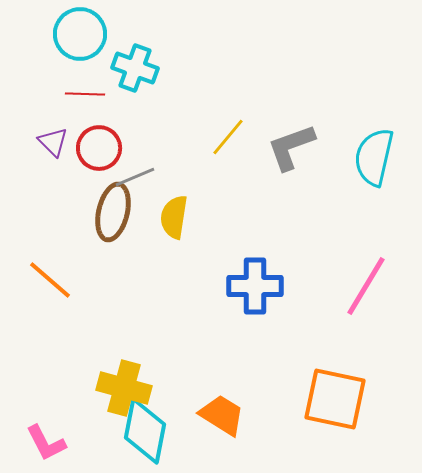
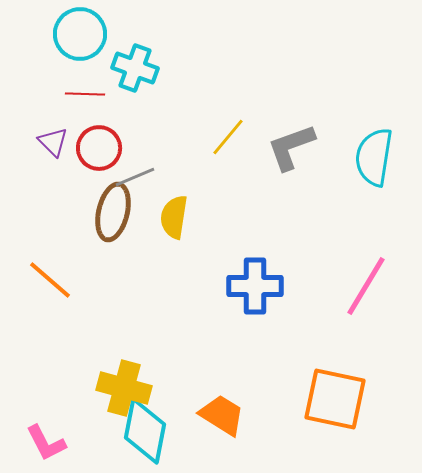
cyan semicircle: rotated 4 degrees counterclockwise
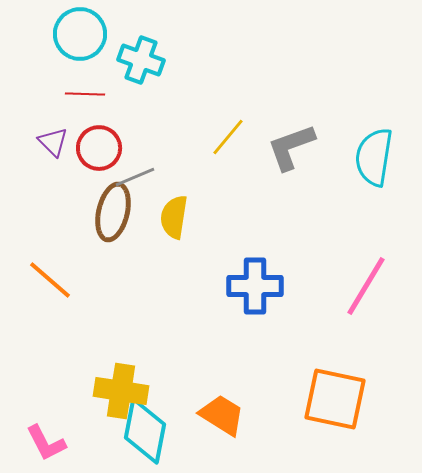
cyan cross: moved 6 px right, 8 px up
yellow cross: moved 3 px left, 3 px down; rotated 6 degrees counterclockwise
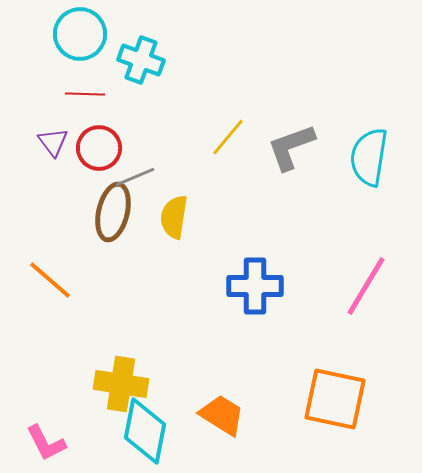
purple triangle: rotated 8 degrees clockwise
cyan semicircle: moved 5 px left
yellow cross: moved 7 px up
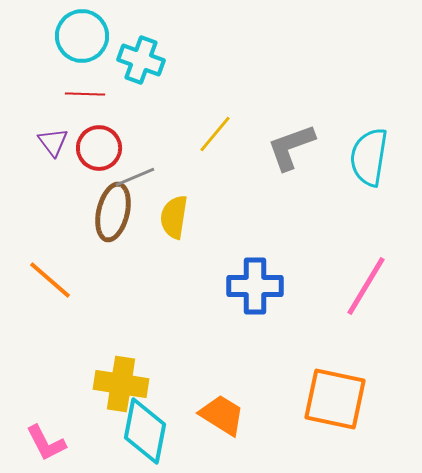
cyan circle: moved 2 px right, 2 px down
yellow line: moved 13 px left, 3 px up
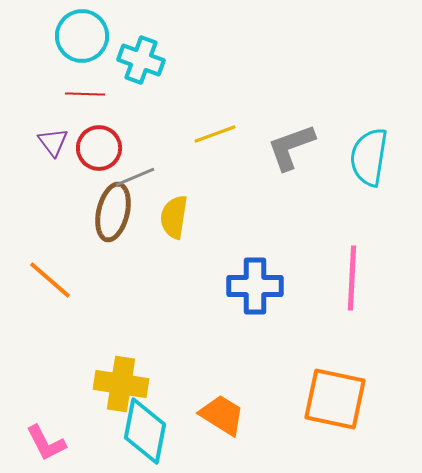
yellow line: rotated 30 degrees clockwise
pink line: moved 14 px left, 8 px up; rotated 28 degrees counterclockwise
